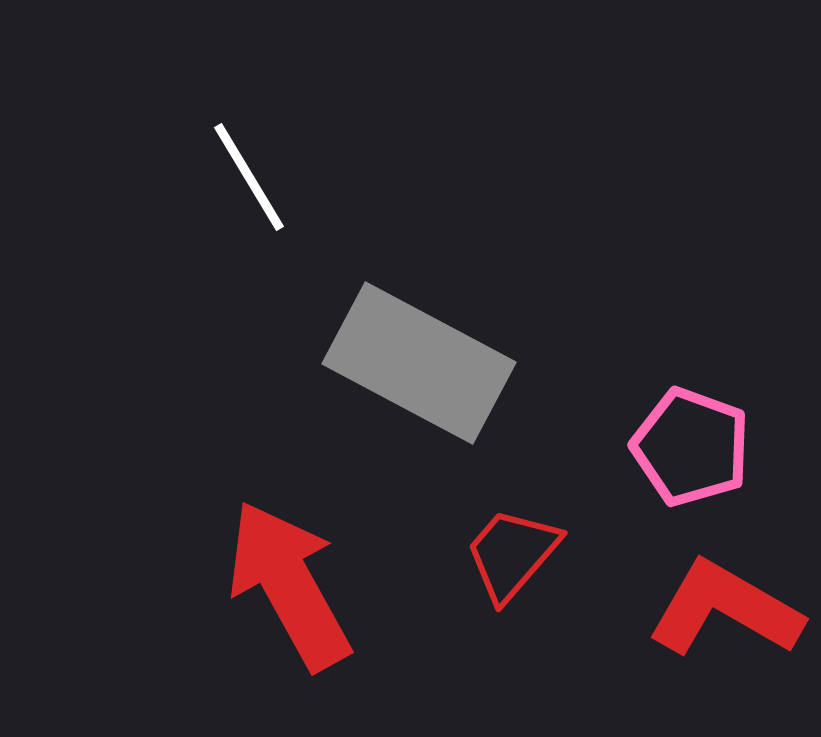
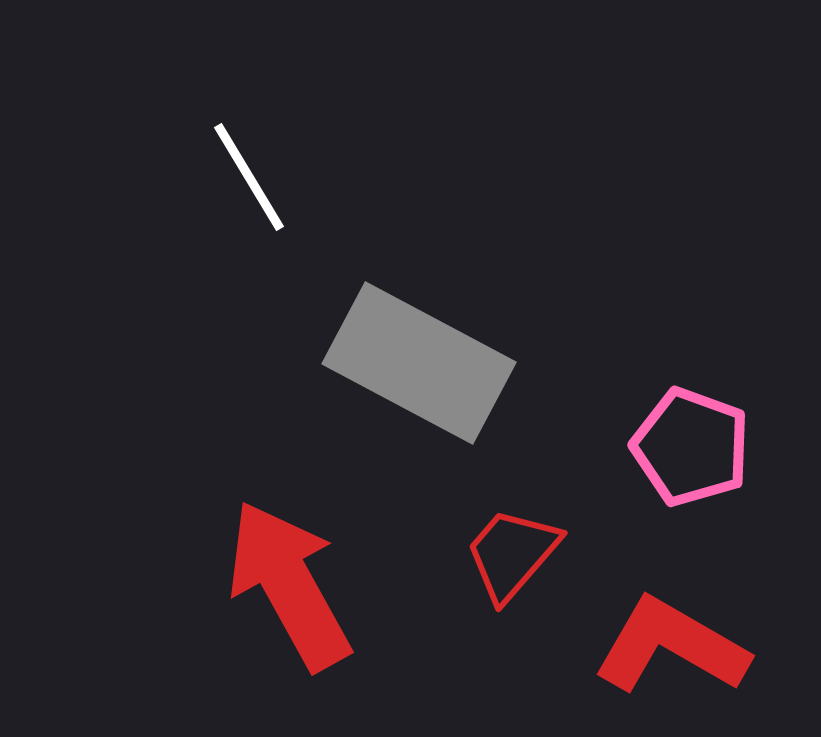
red L-shape: moved 54 px left, 37 px down
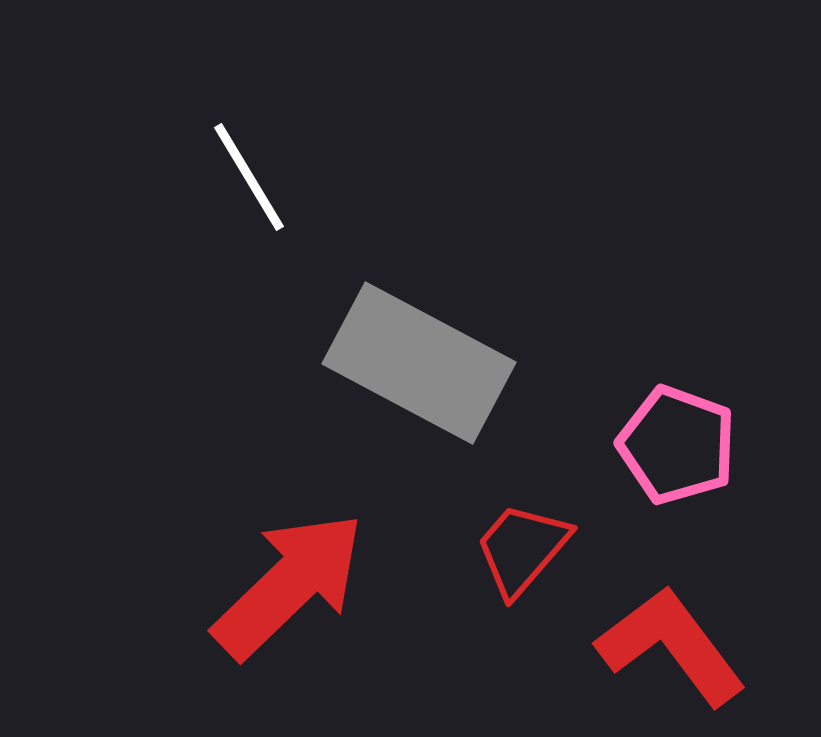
pink pentagon: moved 14 px left, 2 px up
red trapezoid: moved 10 px right, 5 px up
red arrow: rotated 75 degrees clockwise
red L-shape: rotated 23 degrees clockwise
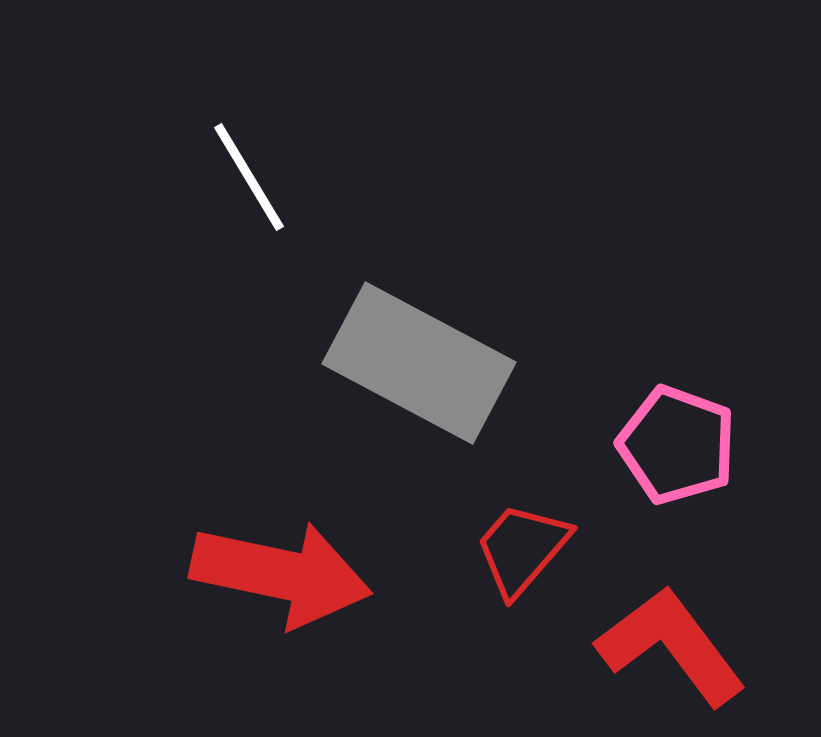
red arrow: moved 8 px left, 11 px up; rotated 56 degrees clockwise
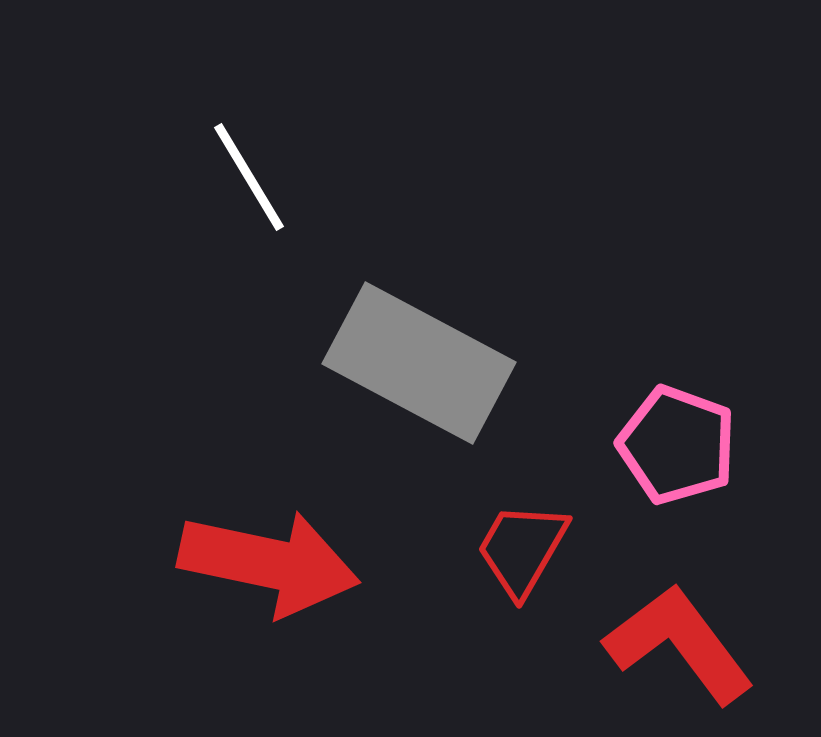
red trapezoid: rotated 11 degrees counterclockwise
red arrow: moved 12 px left, 11 px up
red L-shape: moved 8 px right, 2 px up
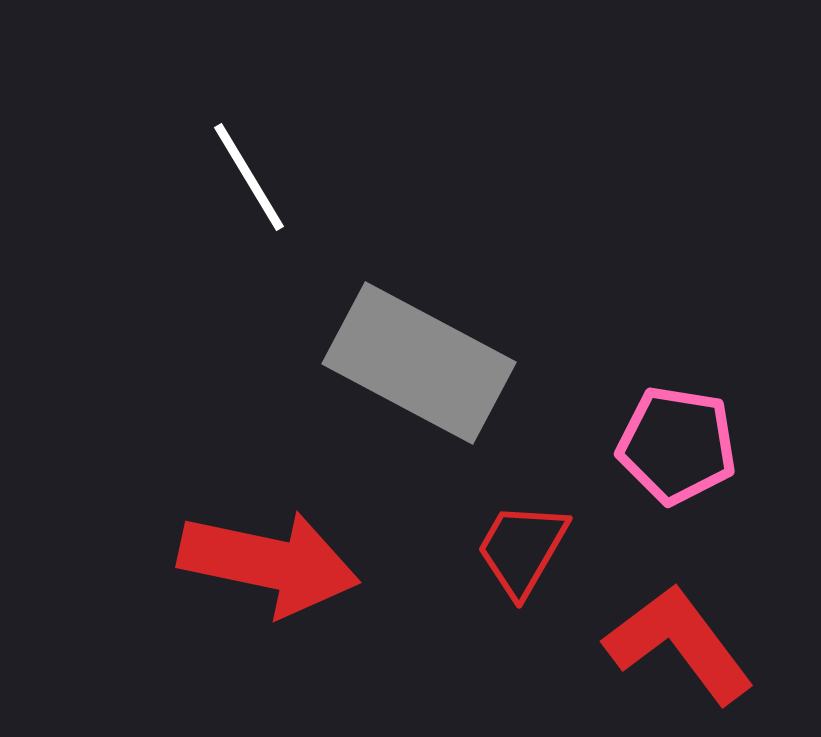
pink pentagon: rotated 11 degrees counterclockwise
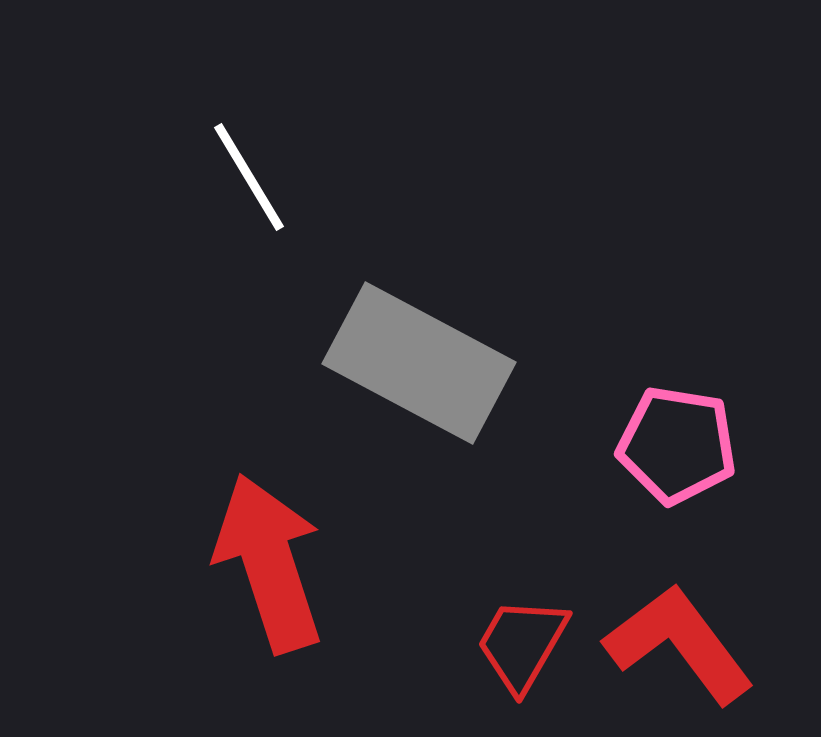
red trapezoid: moved 95 px down
red arrow: rotated 120 degrees counterclockwise
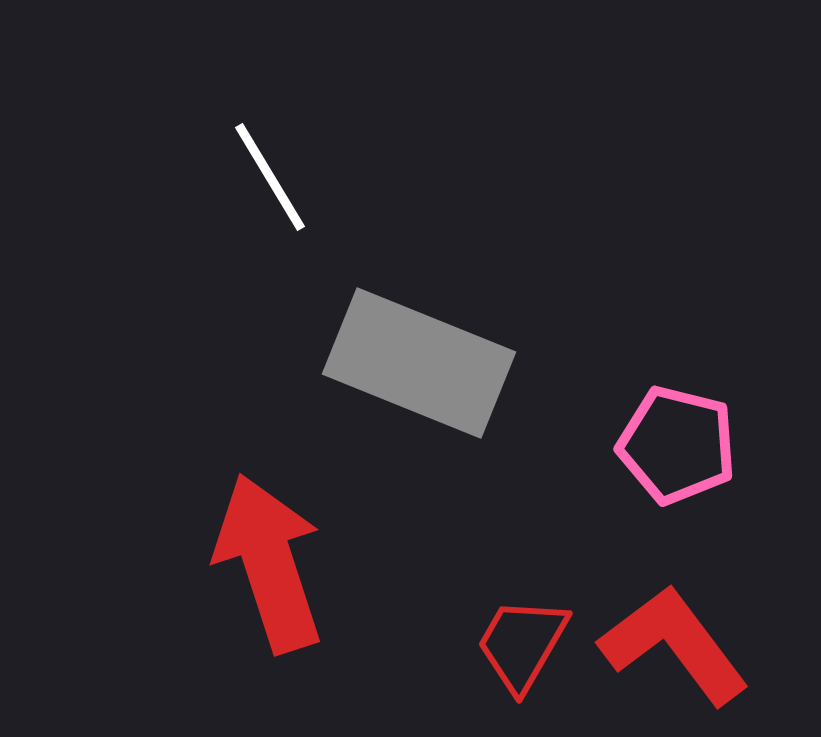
white line: moved 21 px right
gray rectangle: rotated 6 degrees counterclockwise
pink pentagon: rotated 5 degrees clockwise
red L-shape: moved 5 px left, 1 px down
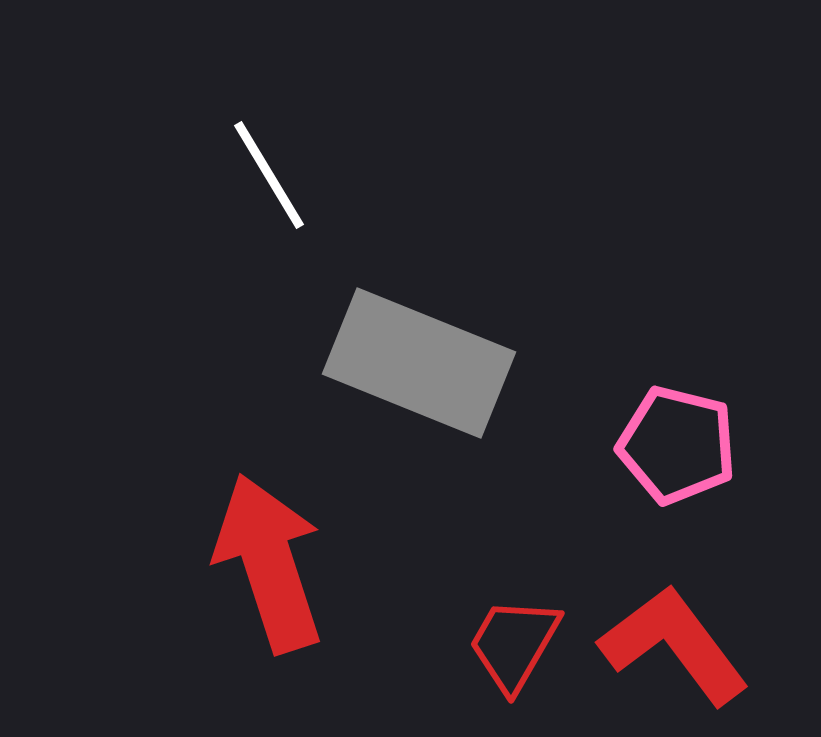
white line: moved 1 px left, 2 px up
red trapezoid: moved 8 px left
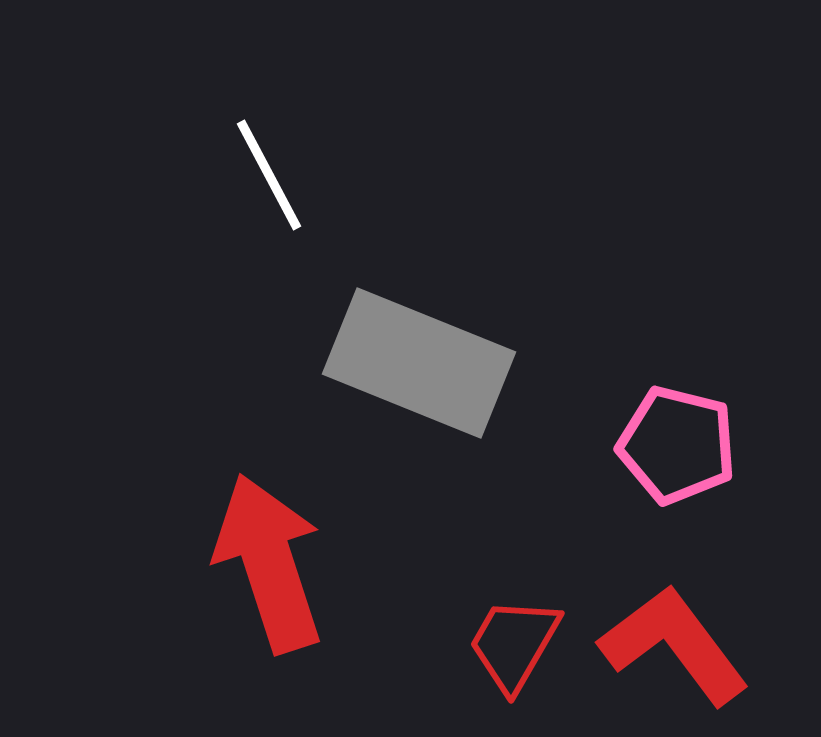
white line: rotated 3 degrees clockwise
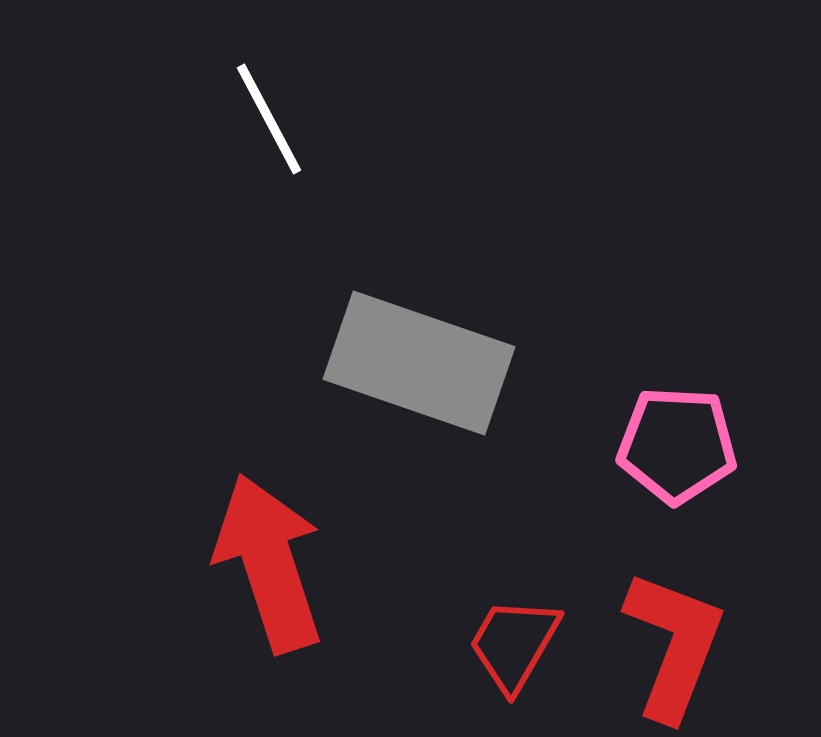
white line: moved 56 px up
gray rectangle: rotated 3 degrees counterclockwise
pink pentagon: rotated 11 degrees counterclockwise
red L-shape: rotated 58 degrees clockwise
